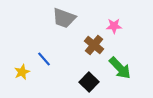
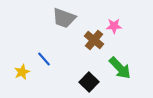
brown cross: moved 5 px up
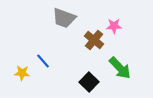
blue line: moved 1 px left, 2 px down
yellow star: moved 1 px down; rotated 28 degrees clockwise
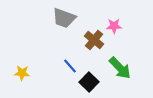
blue line: moved 27 px right, 5 px down
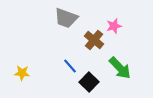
gray trapezoid: moved 2 px right
pink star: rotated 14 degrees counterclockwise
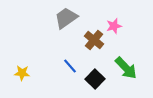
gray trapezoid: rotated 125 degrees clockwise
green arrow: moved 6 px right
black square: moved 6 px right, 3 px up
